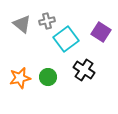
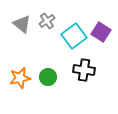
gray cross: rotated 21 degrees counterclockwise
cyan square: moved 8 px right, 3 px up
black cross: rotated 25 degrees counterclockwise
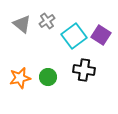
purple square: moved 3 px down
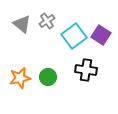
black cross: moved 2 px right
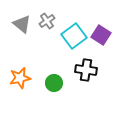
green circle: moved 6 px right, 6 px down
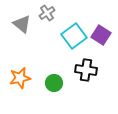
gray cross: moved 8 px up
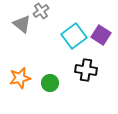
gray cross: moved 6 px left, 2 px up
green circle: moved 4 px left
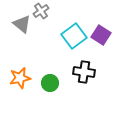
black cross: moved 2 px left, 2 px down
